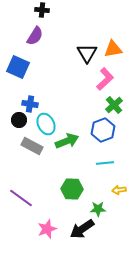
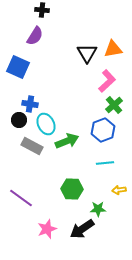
pink L-shape: moved 2 px right, 2 px down
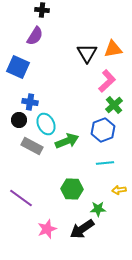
blue cross: moved 2 px up
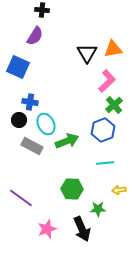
black arrow: rotated 80 degrees counterclockwise
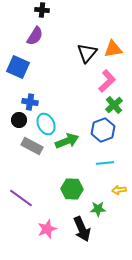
black triangle: rotated 10 degrees clockwise
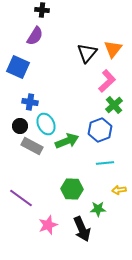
orange triangle: rotated 42 degrees counterclockwise
black circle: moved 1 px right, 6 px down
blue hexagon: moved 3 px left
pink star: moved 1 px right, 4 px up
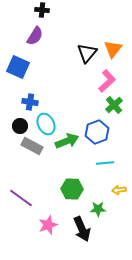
blue hexagon: moved 3 px left, 2 px down
